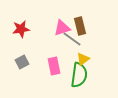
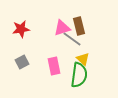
brown rectangle: moved 1 px left
yellow triangle: rotated 40 degrees counterclockwise
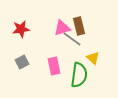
yellow triangle: moved 10 px right, 1 px up
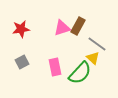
brown rectangle: moved 1 px left; rotated 42 degrees clockwise
gray line: moved 25 px right, 5 px down
pink rectangle: moved 1 px right, 1 px down
green semicircle: moved 1 px right, 2 px up; rotated 35 degrees clockwise
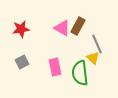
pink triangle: rotated 48 degrees clockwise
gray line: rotated 30 degrees clockwise
green semicircle: rotated 130 degrees clockwise
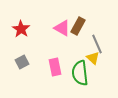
red star: rotated 30 degrees counterclockwise
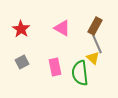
brown rectangle: moved 17 px right
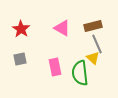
brown rectangle: moved 2 px left; rotated 48 degrees clockwise
gray square: moved 2 px left, 3 px up; rotated 16 degrees clockwise
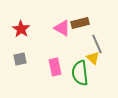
brown rectangle: moved 13 px left, 3 px up
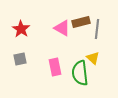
brown rectangle: moved 1 px right, 1 px up
gray line: moved 15 px up; rotated 30 degrees clockwise
